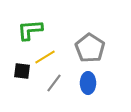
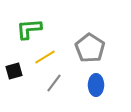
green L-shape: moved 1 px left, 1 px up
black square: moved 8 px left; rotated 24 degrees counterclockwise
blue ellipse: moved 8 px right, 2 px down
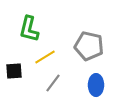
green L-shape: rotated 72 degrees counterclockwise
gray pentagon: moved 1 px left, 2 px up; rotated 20 degrees counterclockwise
black square: rotated 12 degrees clockwise
gray line: moved 1 px left
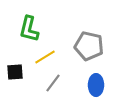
black square: moved 1 px right, 1 px down
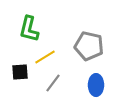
black square: moved 5 px right
